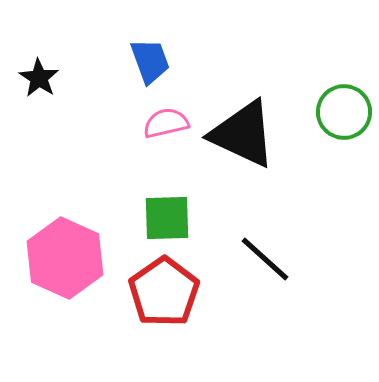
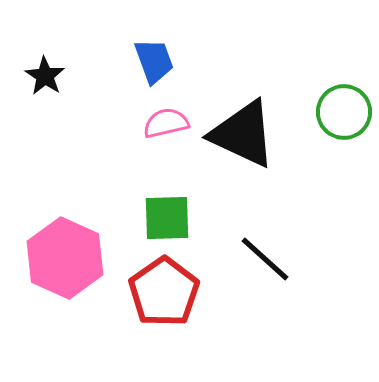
blue trapezoid: moved 4 px right
black star: moved 6 px right, 2 px up
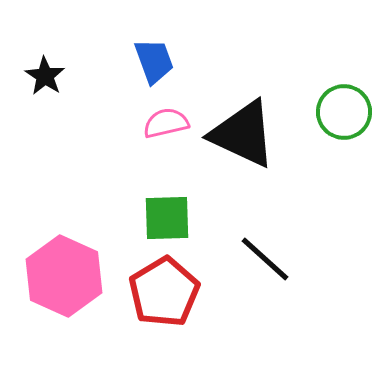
pink hexagon: moved 1 px left, 18 px down
red pentagon: rotated 4 degrees clockwise
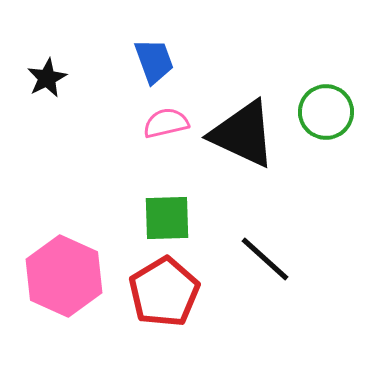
black star: moved 2 px right, 2 px down; rotated 12 degrees clockwise
green circle: moved 18 px left
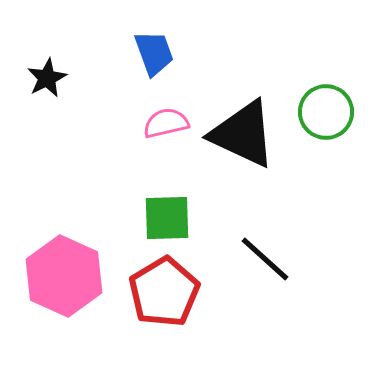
blue trapezoid: moved 8 px up
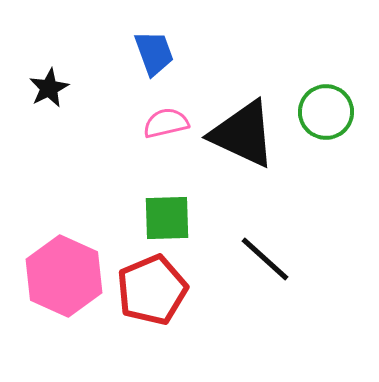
black star: moved 2 px right, 10 px down
red pentagon: moved 12 px left, 2 px up; rotated 8 degrees clockwise
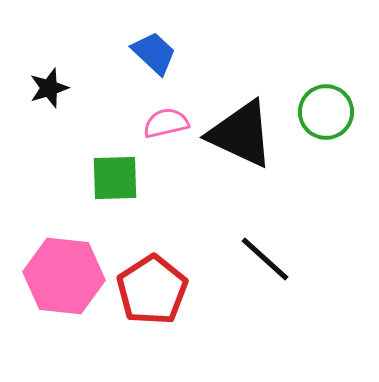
blue trapezoid: rotated 27 degrees counterclockwise
black star: rotated 9 degrees clockwise
black triangle: moved 2 px left
green square: moved 52 px left, 40 px up
pink hexagon: rotated 18 degrees counterclockwise
red pentagon: rotated 10 degrees counterclockwise
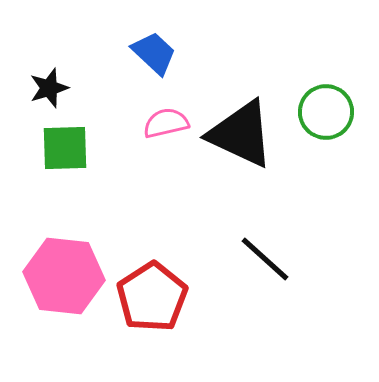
green square: moved 50 px left, 30 px up
red pentagon: moved 7 px down
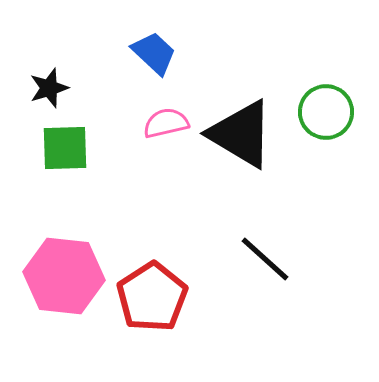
black triangle: rotated 6 degrees clockwise
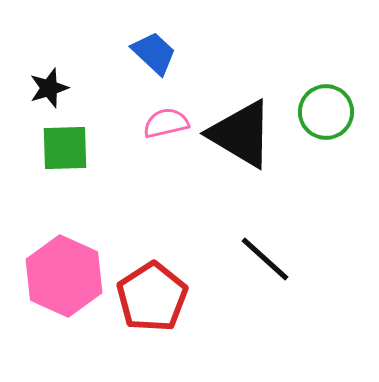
pink hexagon: rotated 18 degrees clockwise
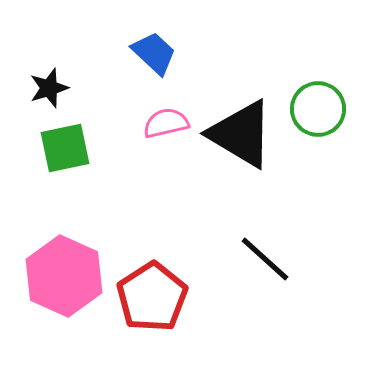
green circle: moved 8 px left, 3 px up
green square: rotated 10 degrees counterclockwise
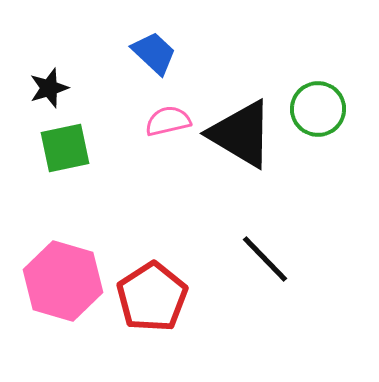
pink semicircle: moved 2 px right, 2 px up
black line: rotated 4 degrees clockwise
pink hexagon: moved 1 px left, 5 px down; rotated 8 degrees counterclockwise
